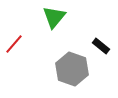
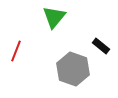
red line: moved 2 px right, 7 px down; rotated 20 degrees counterclockwise
gray hexagon: moved 1 px right
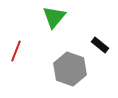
black rectangle: moved 1 px left, 1 px up
gray hexagon: moved 3 px left
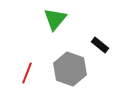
green triangle: moved 1 px right, 2 px down
red line: moved 11 px right, 22 px down
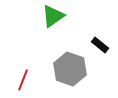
green triangle: moved 2 px left, 3 px up; rotated 15 degrees clockwise
red line: moved 4 px left, 7 px down
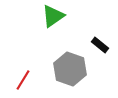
red line: rotated 10 degrees clockwise
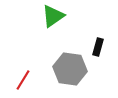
black rectangle: moved 2 px left, 2 px down; rotated 66 degrees clockwise
gray hexagon: rotated 12 degrees counterclockwise
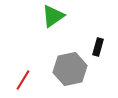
gray hexagon: rotated 20 degrees counterclockwise
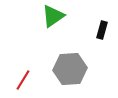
black rectangle: moved 4 px right, 17 px up
gray hexagon: rotated 8 degrees clockwise
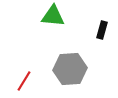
green triangle: rotated 40 degrees clockwise
red line: moved 1 px right, 1 px down
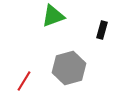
green triangle: rotated 25 degrees counterclockwise
gray hexagon: moved 1 px left, 1 px up; rotated 12 degrees counterclockwise
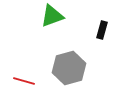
green triangle: moved 1 px left
red line: rotated 75 degrees clockwise
